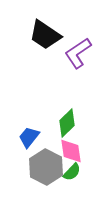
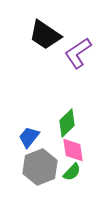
pink diamond: moved 2 px right, 1 px up
gray hexagon: moved 6 px left; rotated 12 degrees clockwise
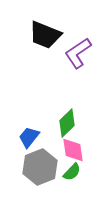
black trapezoid: rotated 12 degrees counterclockwise
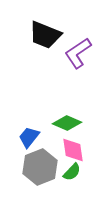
green diamond: rotated 68 degrees clockwise
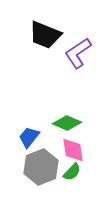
gray hexagon: moved 1 px right
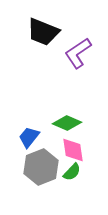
black trapezoid: moved 2 px left, 3 px up
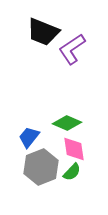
purple L-shape: moved 6 px left, 4 px up
pink diamond: moved 1 px right, 1 px up
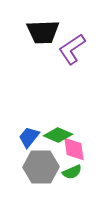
black trapezoid: rotated 24 degrees counterclockwise
green diamond: moved 9 px left, 12 px down
gray hexagon: rotated 20 degrees clockwise
green semicircle: rotated 24 degrees clockwise
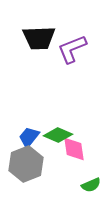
black trapezoid: moved 4 px left, 6 px down
purple L-shape: rotated 12 degrees clockwise
gray hexagon: moved 15 px left, 3 px up; rotated 20 degrees counterclockwise
green semicircle: moved 19 px right, 13 px down
